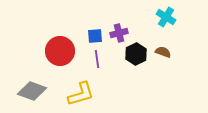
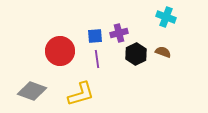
cyan cross: rotated 12 degrees counterclockwise
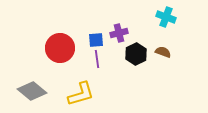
blue square: moved 1 px right, 4 px down
red circle: moved 3 px up
gray diamond: rotated 20 degrees clockwise
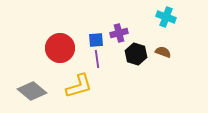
black hexagon: rotated 15 degrees counterclockwise
yellow L-shape: moved 2 px left, 8 px up
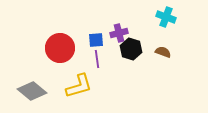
black hexagon: moved 5 px left, 5 px up
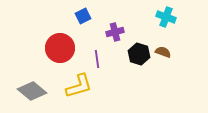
purple cross: moved 4 px left, 1 px up
blue square: moved 13 px left, 24 px up; rotated 21 degrees counterclockwise
black hexagon: moved 8 px right, 5 px down
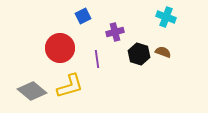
yellow L-shape: moved 9 px left
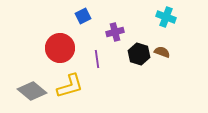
brown semicircle: moved 1 px left
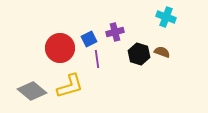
blue square: moved 6 px right, 23 px down
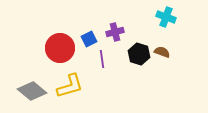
purple line: moved 5 px right
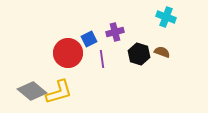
red circle: moved 8 px right, 5 px down
yellow L-shape: moved 11 px left, 6 px down
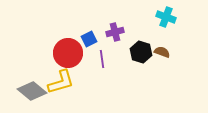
black hexagon: moved 2 px right, 2 px up
yellow L-shape: moved 2 px right, 10 px up
